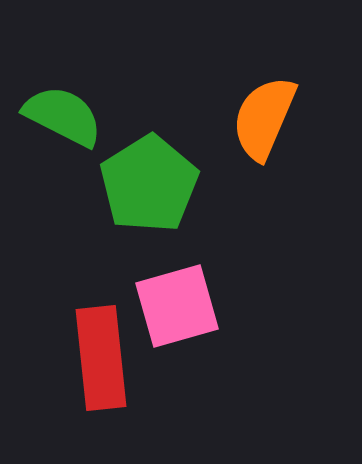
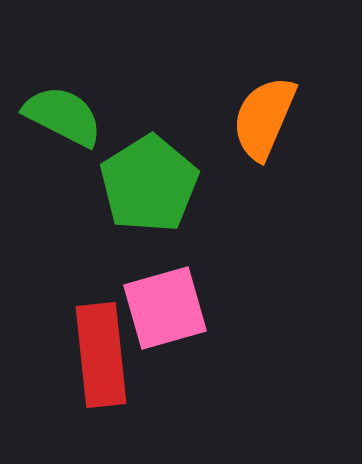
pink square: moved 12 px left, 2 px down
red rectangle: moved 3 px up
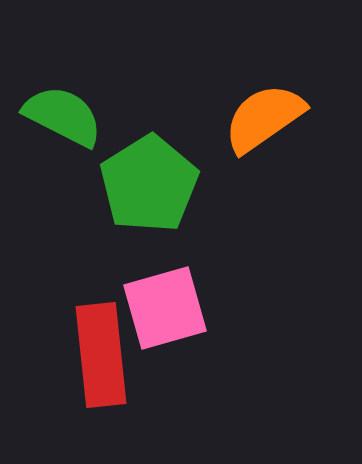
orange semicircle: rotated 32 degrees clockwise
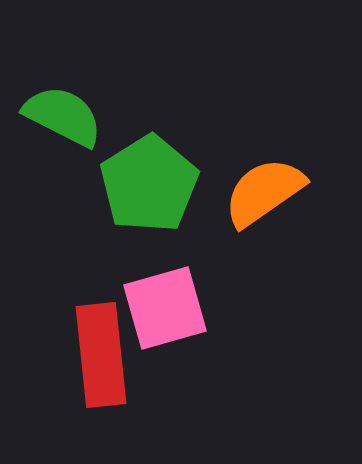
orange semicircle: moved 74 px down
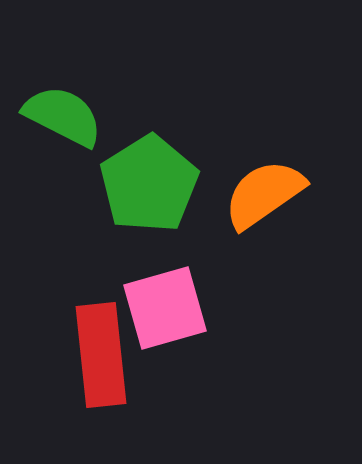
orange semicircle: moved 2 px down
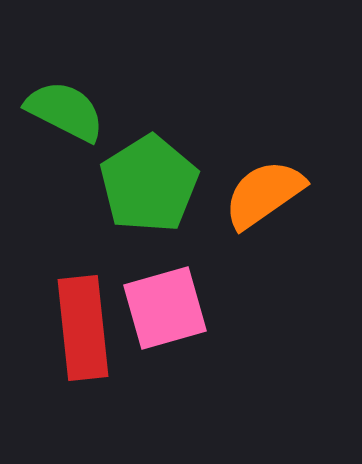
green semicircle: moved 2 px right, 5 px up
red rectangle: moved 18 px left, 27 px up
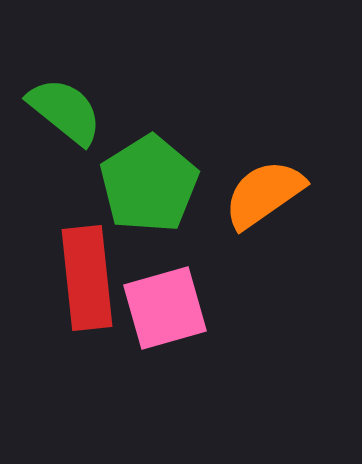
green semicircle: rotated 12 degrees clockwise
red rectangle: moved 4 px right, 50 px up
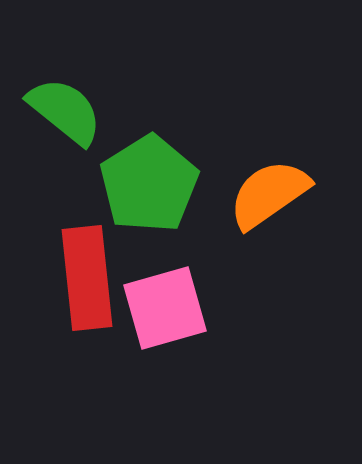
orange semicircle: moved 5 px right
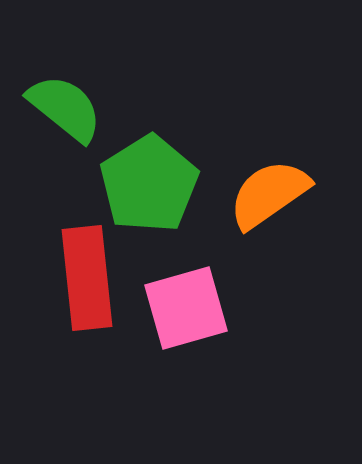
green semicircle: moved 3 px up
pink square: moved 21 px right
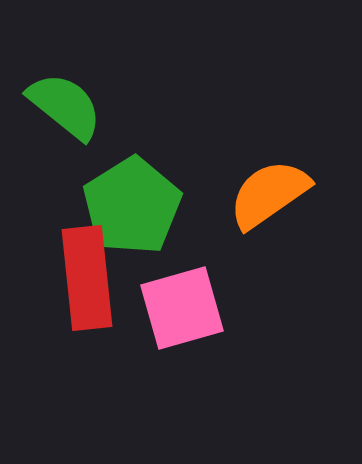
green semicircle: moved 2 px up
green pentagon: moved 17 px left, 22 px down
pink square: moved 4 px left
